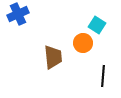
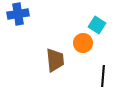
blue cross: rotated 15 degrees clockwise
brown trapezoid: moved 2 px right, 3 px down
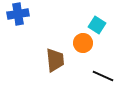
black line: rotated 70 degrees counterclockwise
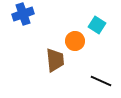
blue cross: moved 5 px right; rotated 10 degrees counterclockwise
orange circle: moved 8 px left, 2 px up
black line: moved 2 px left, 5 px down
